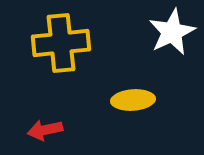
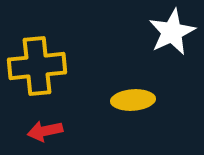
yellow cross: moved 24 px left, 23 px down
red arrow: moved 1 px down
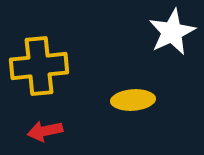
yellow cross: moved 2 px right
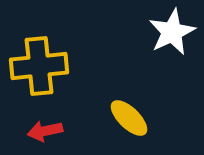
yellow ellipse: moved 4 px left, 18 px down; rotated 48 degrees clockwise
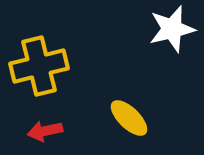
white star: moved 3 px up; rotated 12 degrees clockwise
yellow cross: rotated 8 degrees counterclockwise
